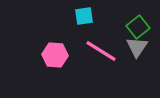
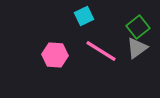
cyan square: rotated 18 degrees counterclockwise
gray triangle: moved 1 px down; rotated 20 degrees clockwise
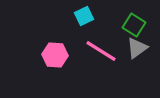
green square: moved 4 px left, 2 px up; rotated 20 degrees counterclockwise
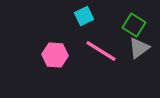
gray triangle: moved 2 px right
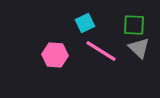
cyan square: moved 1 px right, 7 px down
green square: rotated 30 degrees counterclockwise
gray triangle: rotated 40 degrees counterclockwise
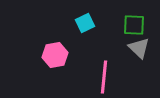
pink line: moved 3 px right, 26 px down; rotated 64 degrees clockwise
pink hexagon: rotated 15 degrees counterclockwise
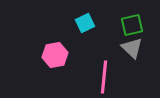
green square: moved 2 px left; rotated 15 degrees counterclockwise
gray triangle: moved 7 px left
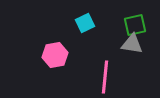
green square: moved 3 px right
gray triangle: moved 4 px up; rotated 35 degrees counterclockwise
pink line: moved 1 px right
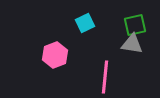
pink hexagon: rotated 10 degrees counterclockwise
